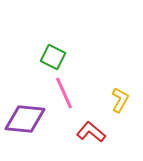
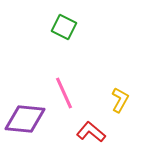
green square: moved 11 px right, 30 px up
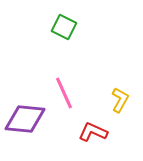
red L-shape: moved 2 px right; rotated 16 degrees counterclockwise
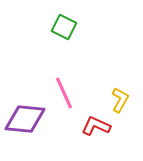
red L-shape: moved 3 px right, 6 px up
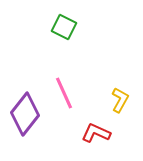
purple diamond: moved 5 px up; rotated 57 degrees counterclockwise
red L-shape: moved 7 px down
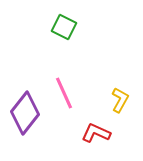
purple diamond: moved 1 px up
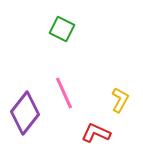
green square: moved 2 px left, 2 px down
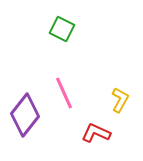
purple diamond: moved 2 px down
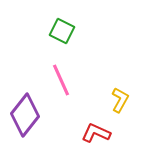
green square: moved 2 px down
pink line: moved 3 px left, 13 px up
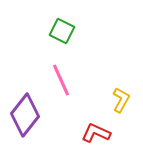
yellow L-shape: moved 1 px right
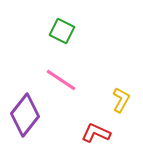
pink line: rotated 32 degrees counterclockwise
